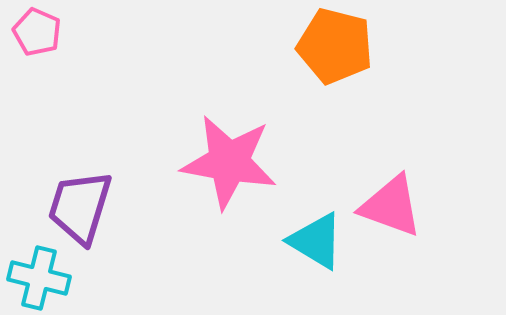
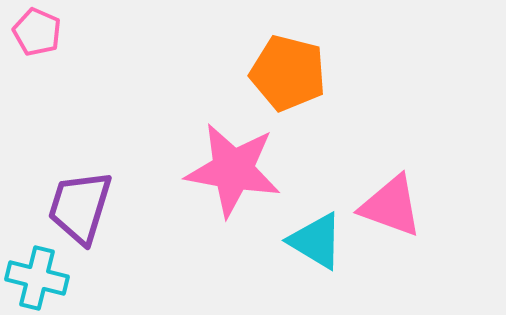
orange pentagon: moved 47 px left, 27 px down
pink star: moved 4 px right, 8 px down
cyan cross: moved 2 px left
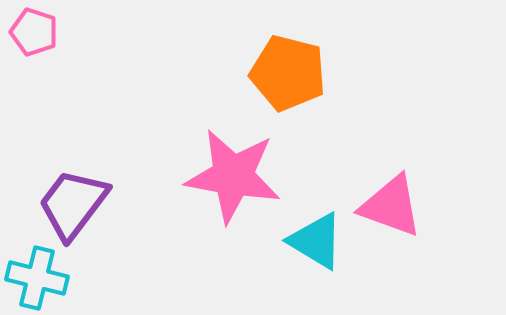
pink pentagon: moved 3 px left; rotated 6 degrees counterclockwise
pink star: moved 6 px down
purple trapezoid: moved 7 px left, 3 px up; rotated 20 degrees clockwise
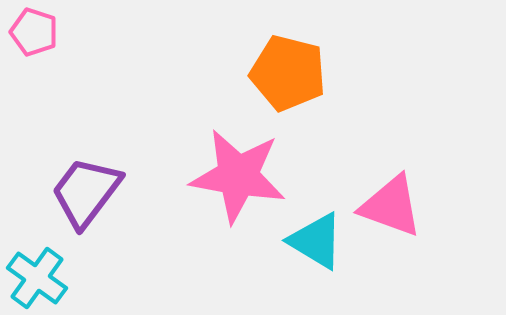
pink star: moved 5 px right
purple trapezoid: moved 13 px right, 12 px up
cyan cross: rotated 22 degrees clockwise
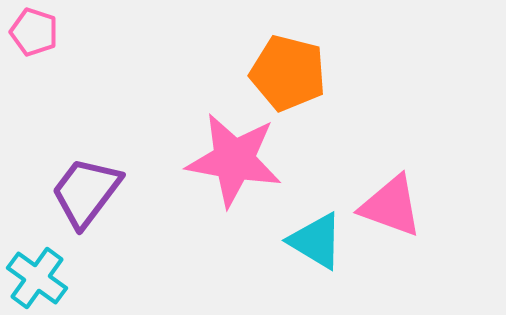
pink star: moved 4 px left, 16 px up
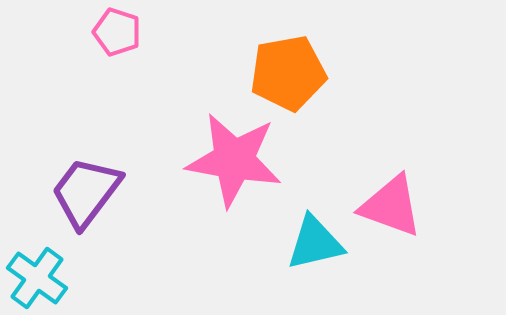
pink pentagon: moved 83 px right
orange pentagon: rotated 24 degrees counterclockwise
cyan triangle: moved 1 px left, 2 px down; rotated 44 degrees counterclockwise
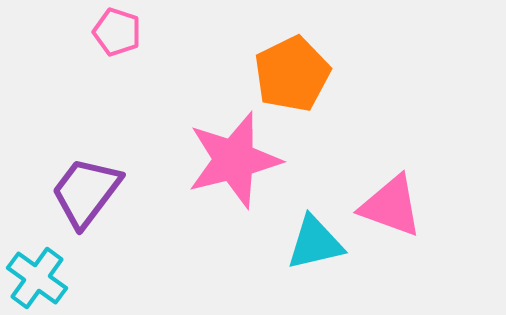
orange pentagon: moved 4 px right, 1 px down; rotated 16 degrees counterclockwise
pink star: rotated 24 degrees counterclockwise
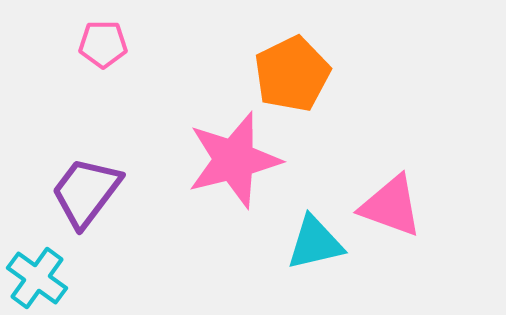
pink pentagon: moved 14 px left, 12 px down; rotated 18 degrees counterclockwise
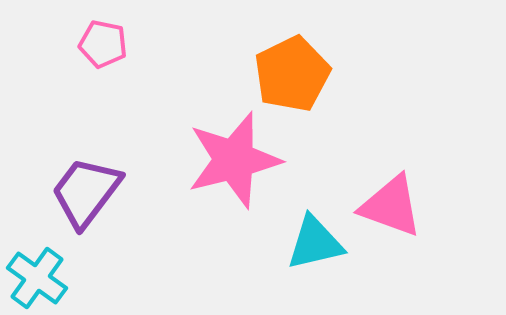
pink pentagon: rotated 12 degrees clockwise
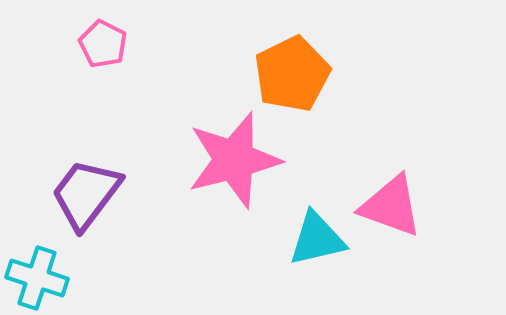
pink pentagon: rotated 15 degrees clockwise
purple trapezoid: moved 2 px down
cyan triangle: moved 2 px right, 4 px up
cyan cross: rotated 18 degrees counterclockwise
